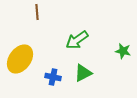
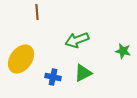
green arrow: rotated 15 degrees clockwise
yellow ellipse: moved 1 px right
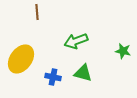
green arrow: moved 1 px left, 1 px down
green triangle: rotated 42 degrees clockwise
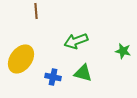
brown line: moved 1 px left, 1 px up
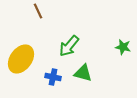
brown line: moved 2 px right; rotated 21 degrees counterclockwise
green arrow: moved 7 px left, 5 px down; rotated 30 degrees counterclockwise
green star: moved 4 px up
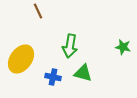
green arrow: moved 1 px right; rotated 30 degrees counterclockwise
